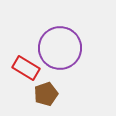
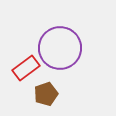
red rectangle: rotated 68 degrees counterclockwise
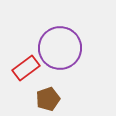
brown pentagon: moved 2 px right, 5 px down
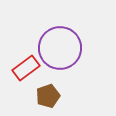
brown pentagon: moved 3 px up
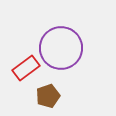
purple circle: moved 1 px right
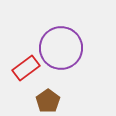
brown pentagon: moved 5 px down; rotated 15 degrees counterclockwise
